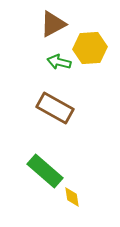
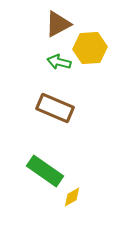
brown triangle: moved 5 px right
brown rectangle: rotated 6 degrees counterclockwise
green rectangle: rotated 6 degrees counterclockwise
yellow diamond: rotated 70 degrees clockwise
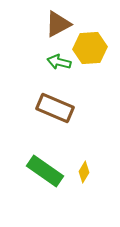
yellow diamond: moved 12 px right, 25 px up; rotated 30 degrees counterclockwise
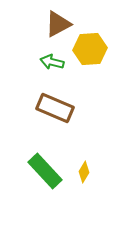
yellow hexagon: moved 1 px down
green arrow: moved 7 px left
green rectangle: rotated 12 degrees clockwise
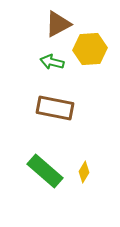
brown rectangle: rotated 12 degrees counterclockwise
green rectangle: rotated 6 degrees counterclockwise
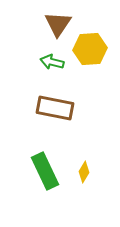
brown triangle: rotated 28 degrees counterclockwise
green rectangle: rotated 24 degrees clockwise
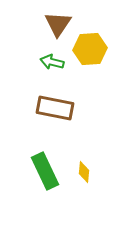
yellow diamond: rotated 25 degrees counterclockwise
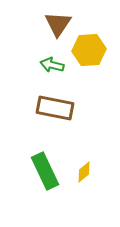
yellow hexagon: moved 1 px left, 1 px down
green arrow: moved 3 px down
yellow diamond: rotated 45 degrees clockwise
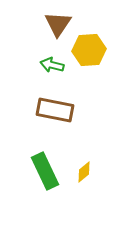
brown rectangle: moved 2 px down
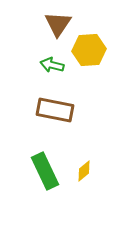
yellow diamond: moved 1 px up
